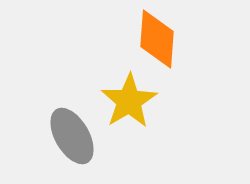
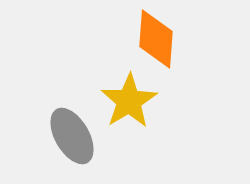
orange diamond: moved 1 px left
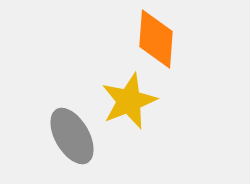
yellow star: rotated 10 degrees clockwise
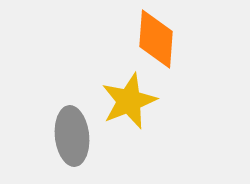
gray ellipse: rotated 24 degrees clockwise
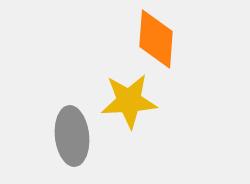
yellow star: rotated 18 degrees clockwise
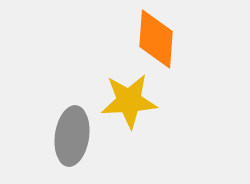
gray ellipse: rotated 14 degrees clockwise
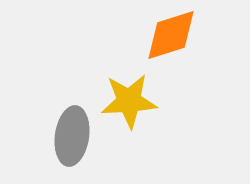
orange diamond: moved 15 px right, 4 px up; rotated 68 degrees clockwise
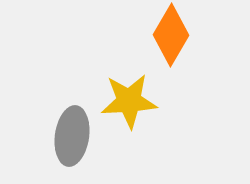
orange diamond: rotated 42 degrees counterclockwise
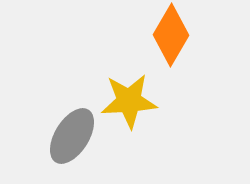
gray ellipse: rotated 24 degrees clockwise
